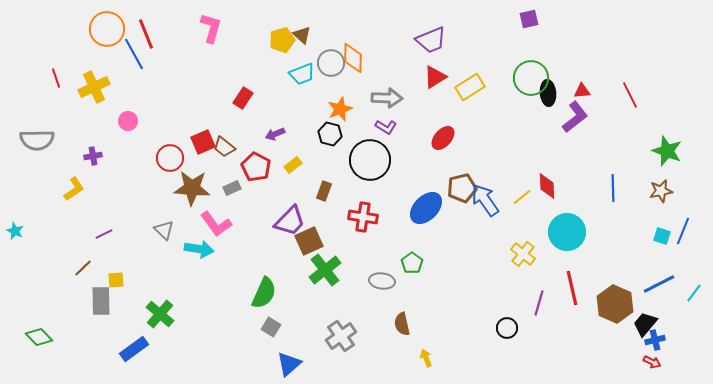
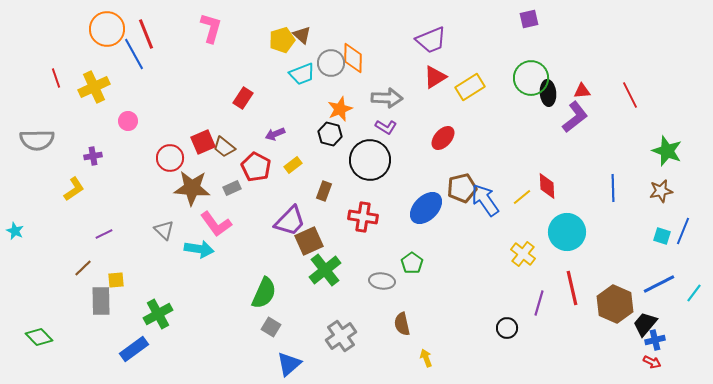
green cross at (160, 314): moved 2 px left; rotated 20 degrees clockwise
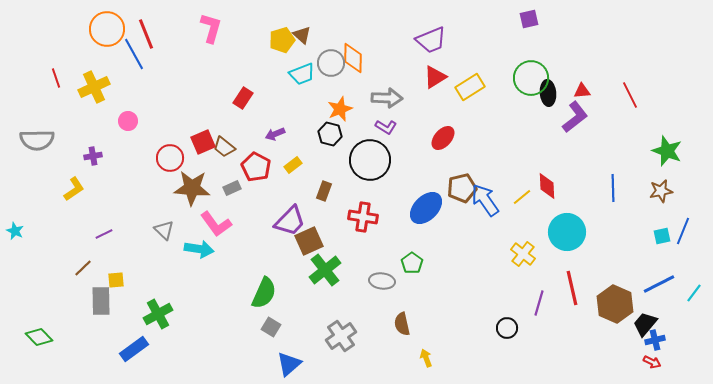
cyan square at (662, 236): rotated 30 degrees counterclockwise
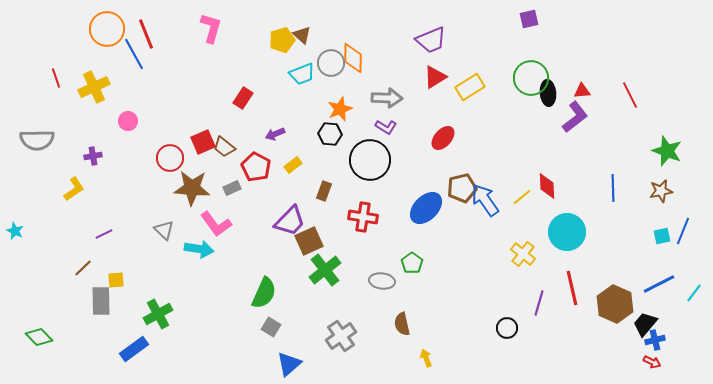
black hexagon at (330, 134): rotated 10 degrees counterclockwise
